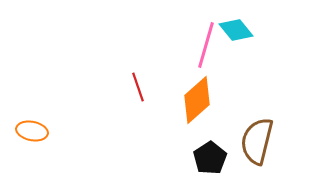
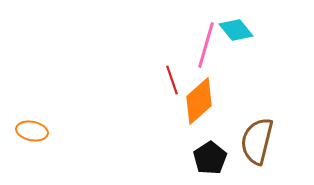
red line: moved 34 px right, 7 px up
orange diamond: moved 2 px right, 1 px down
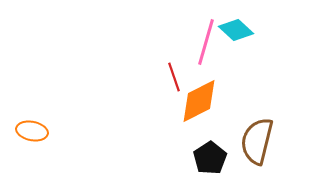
cyan diamond: rotated 8 degrees counterclockwise
pink line: moved 3 px up
red line: moved 2 px right, 3 px up
orange diamond: rotated 15 degrees clockwise
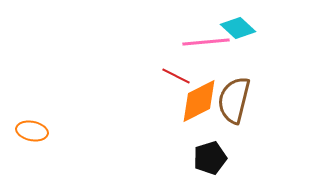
cyan diamond: moved 2 px right, 2 px up
pink line: rotated 69 degrees clockwise
red line: moved 2 px right, 1 px up; rotated 44 degrees counterclockwise
brown semicircle: moved 23 px left, 41 px up
black pentagon: rotated 16 degrees clockwise
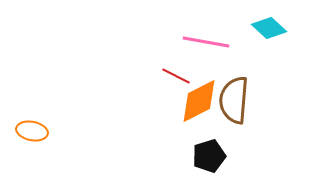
cyan diamond: moved 31 px right
pink line: rotated 15 degrees clockwise
brown semicircle: rotated 9 degrees counterclockwise
black pentagon: moved 1 px left, 2 px up
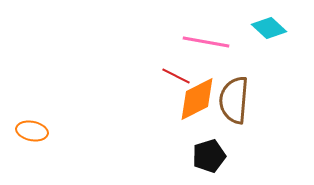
orange diamond: moved 2 px left, 2 px up
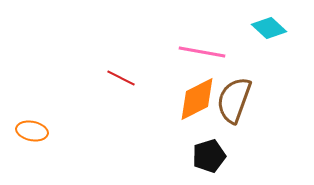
pink line: moved 4 px left, 10 px down
red line: moved 55 px left, 2 px down
brown semicircle: rotated 15 degrees clockwise
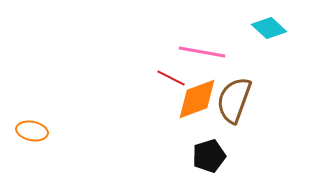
red line: moved 50 px right
orange diamond: rotated 6 degrees clockwise
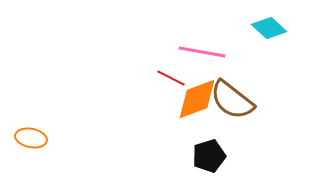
brown semicircle: moved 2 px left; rotated 72 degrees counterclockwise
orange ellipse: moved 1 px left, 7 px down
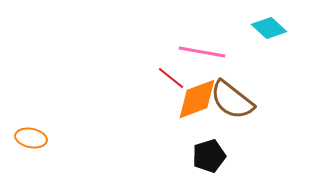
red line: rotated 12 degrees clockwise
